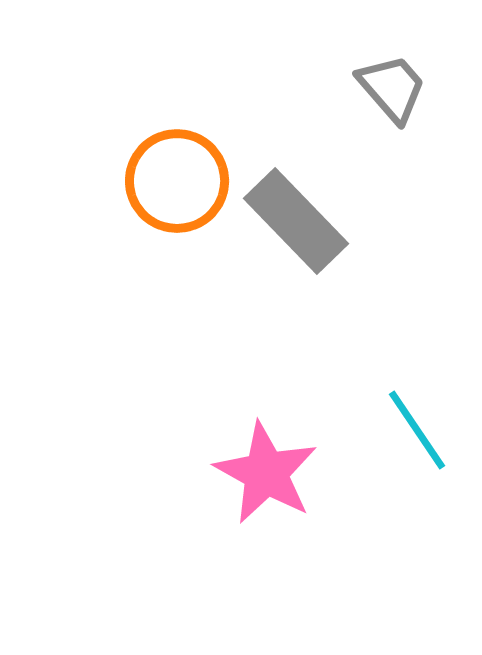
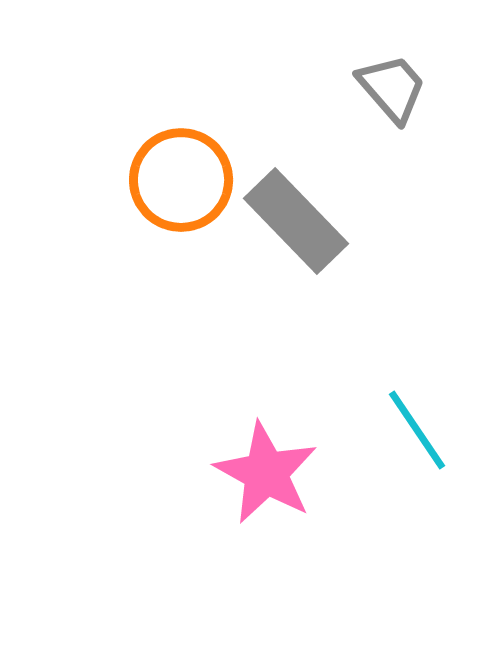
orange circle: moved 4 px right, 1 px up
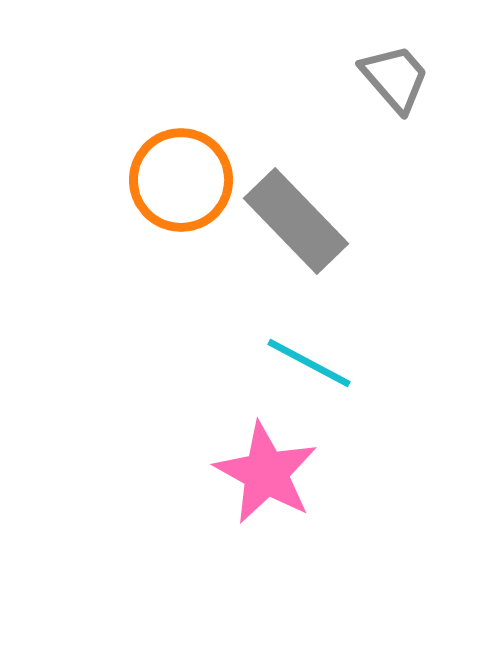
gray trapezoid: moved 3 px right, 10 px up
cyan line: moved 108 px left, 67 px up; rotated 28 degrees counterclockwise
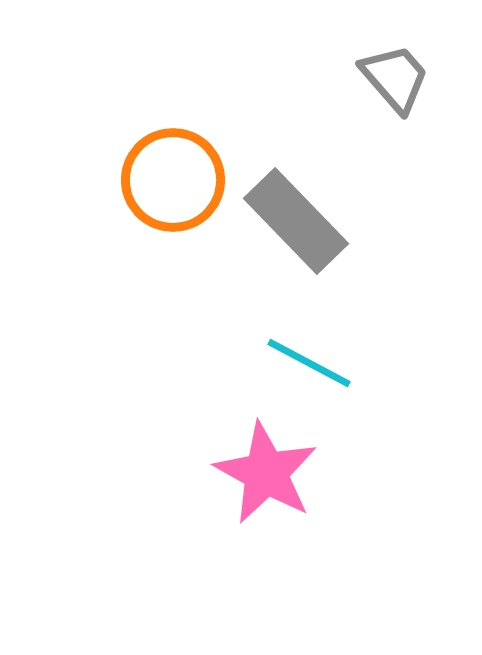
orange circle: moved 8 px left
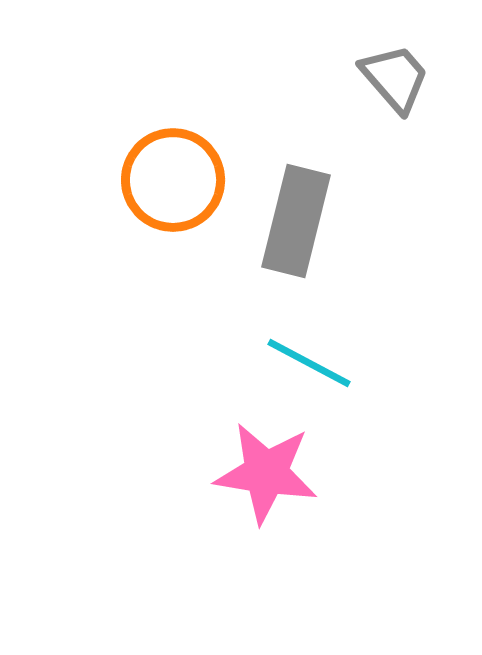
gray rectangle: rotated 58 degrees clockwise
pink star: rotated 20 degrees counterclockwise
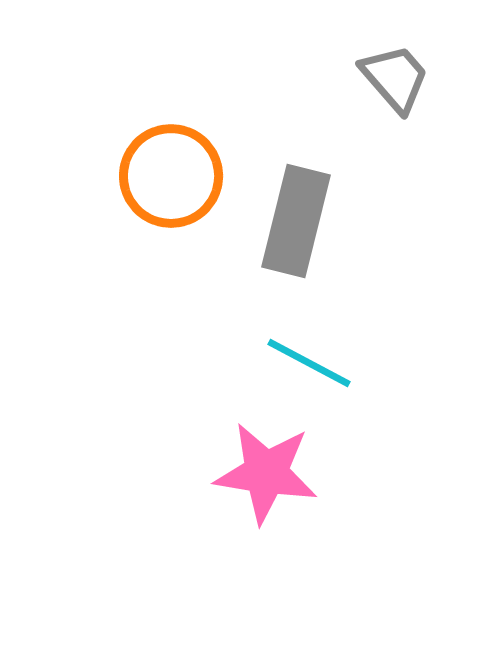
orange circle: moved 2 px left, 4 px up
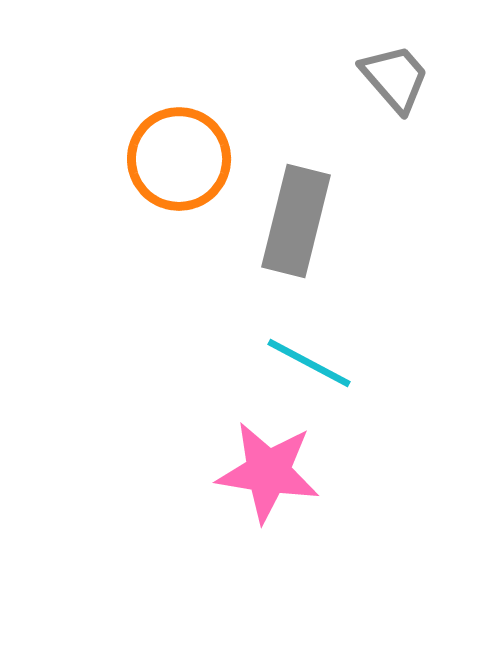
orange circle: moved 8 px right, 17 px up
pink star: moved 2 px right, 1 px up
